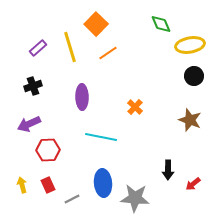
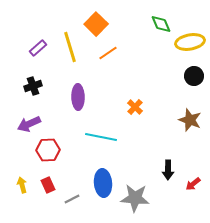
yellow ellipse: moved 3 px up
purple ellipse: moved 4 px left
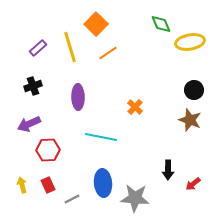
black circle: moved 14 px down
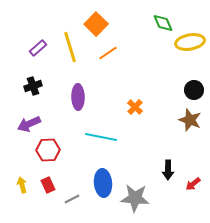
green diamond: moved 2 px right, 1 px up
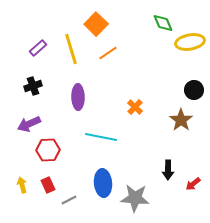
yellow line: moved 1 px right, 2 px down
brown star: moved 9 px left; rotated 15 degrees clockwise
gray line: moved 3 px left, 1 px down
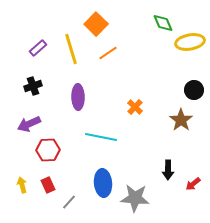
gray line: moved 2 px down; rotated 21 degrees counterclockwise
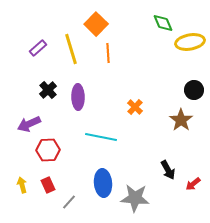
orange line: rotated 60 degrees counterclockwise
black cross: moved 15 px right, 4 px down; rotated 24 degrees counterclockwise
black arrow: rotated 30 degrees counterclockwise
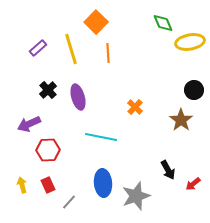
orange square: moved 2 px up
purple ellipse: rotated 15 degrees counterclockwise
gray star: moved 1 px right, 2 px up; rotated 24 degrees counterclockwise
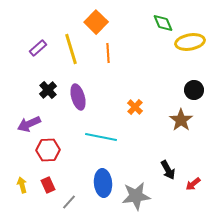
gray star: rotated 12 degrees clockwise
